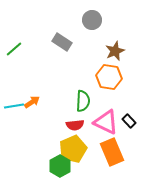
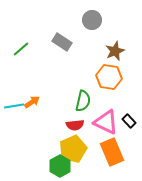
green line: moved 7 px right
green semicircle: rotated 10 degrees clockwise
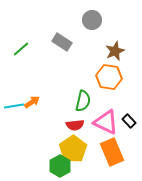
yellow pentagon: rotated 12 degrees counterclockwise
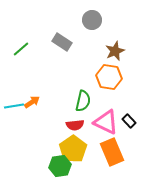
green hexagon: rotated 20 degrees clockwise
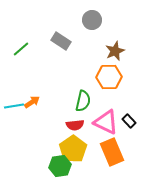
gray rectangle: moved 1 px left, 1 px up
orange hexagon: rotated 10 degrees counterclockwise
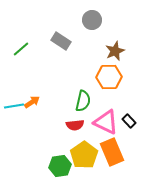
yellow pentagon: moved 11 px right, 6 px down
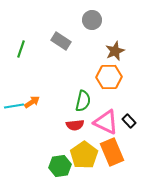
green line: rotated 30 degrees counterclockwise
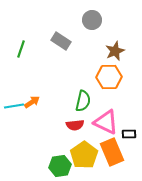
black rectangle: moved 13 px down; rotated 48 degrees counterclockwise
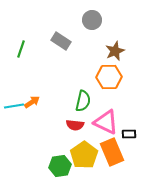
red semicircle: rotated 12 degrees clockwise
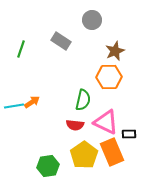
green semicircle: moved 1 px up
green hexagon: moved 12 px left
